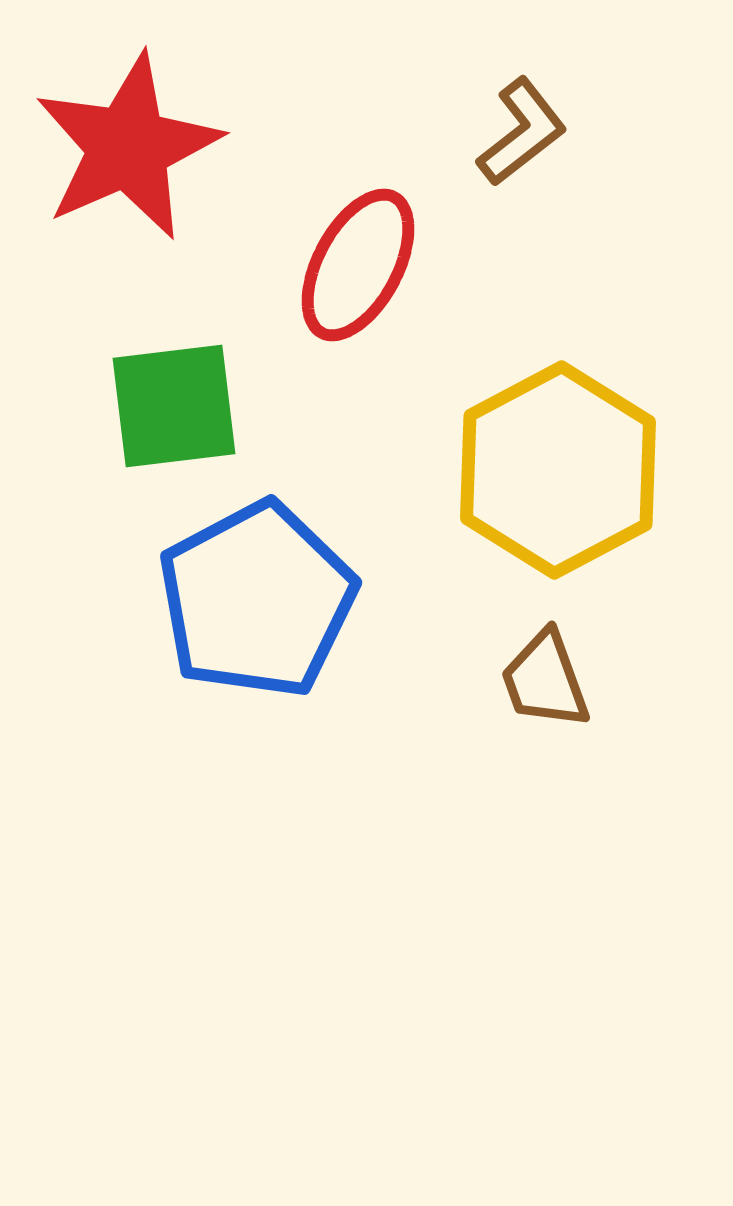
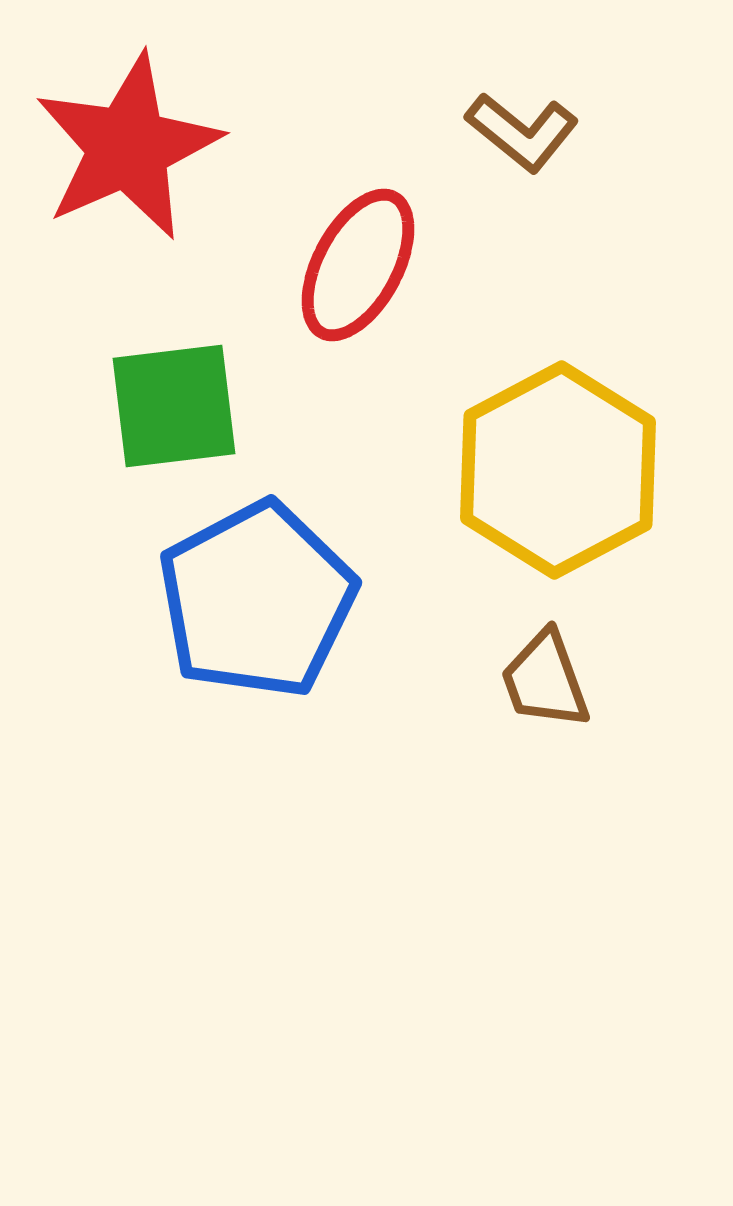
brown L-shape: rotated 77 degrees clockwise
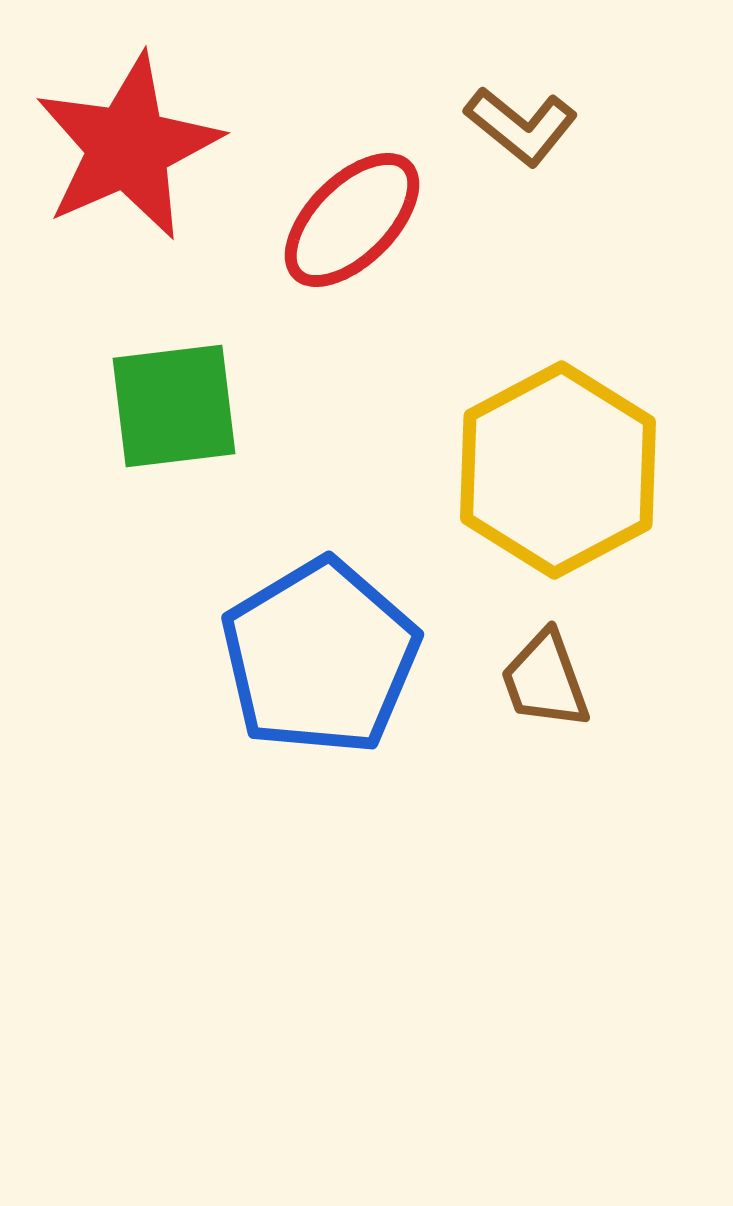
brown L-shape: moved 1 px left, 6 px up
red ellipse: moved 6 px left, 45 px up; rotated 17 degrees clockwise
blue pentagon: moved 63 px right, 57 px down; rotated 3 degrees counterclockwise
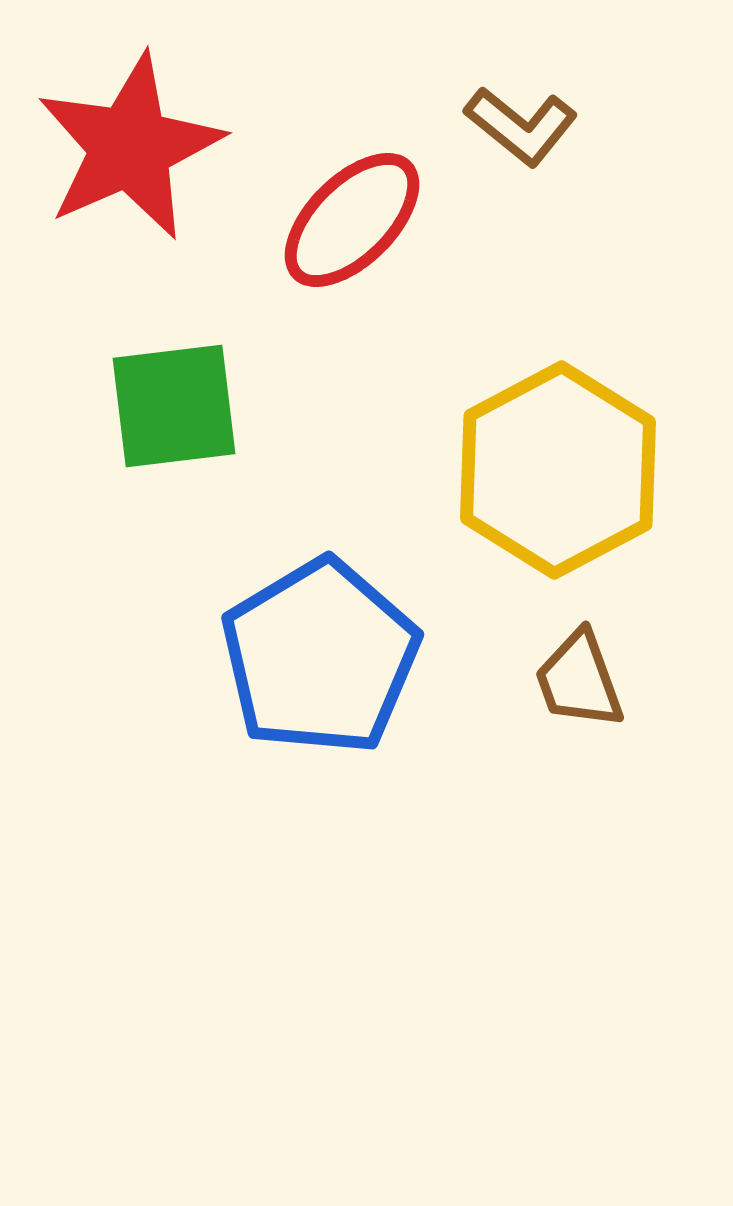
red star: moved 2 px right
brown trapezoid: moved 34 px right
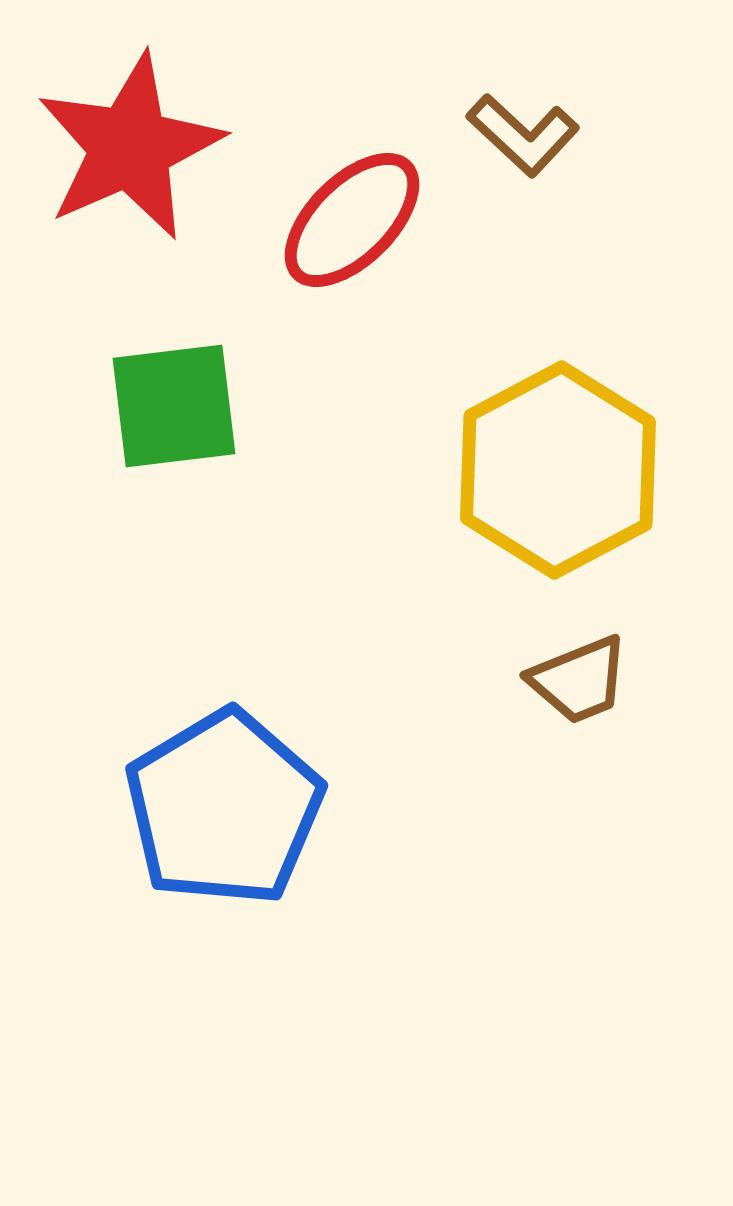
brown L-shape: moved 2 px right, 9 px down; rotated 4 degrees clockwise
blue pentagon: moved 96 px left, 151 px down
brown trapezoid: rotated 92 degrees counterclockwise
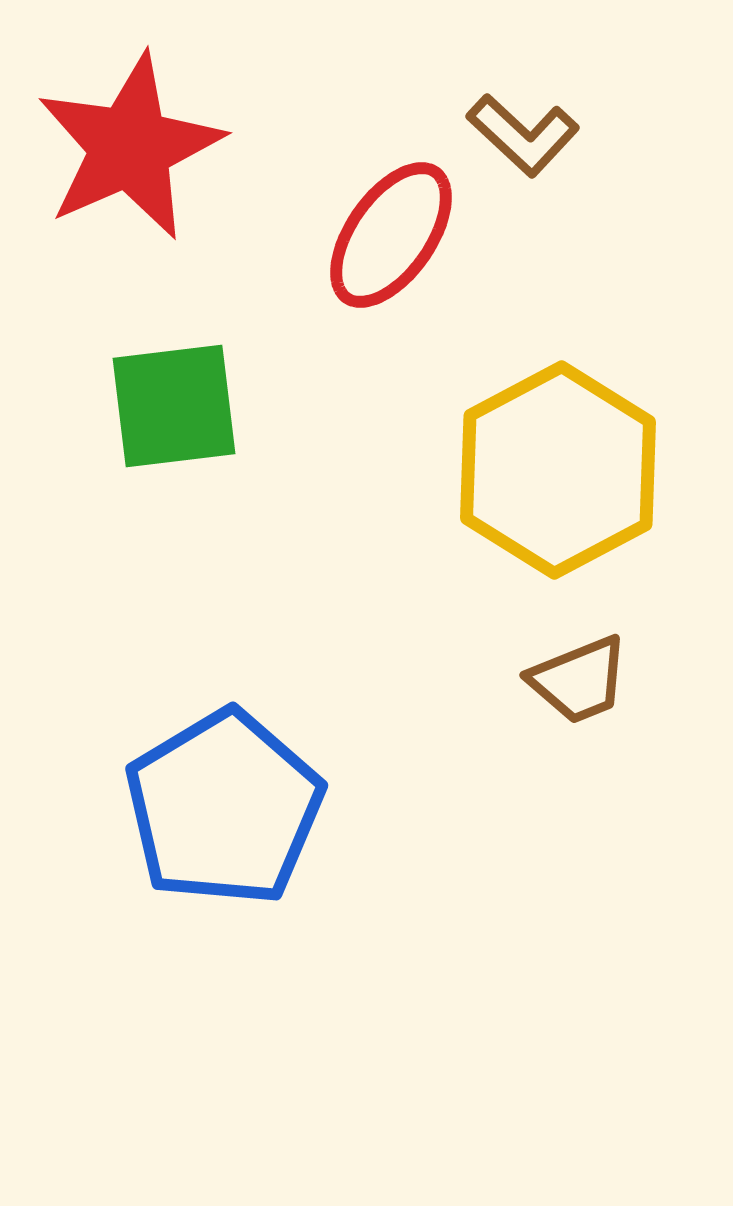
red ellipse: moved 39 px right, 15 px down; rotated 10 degrees counterclockwise
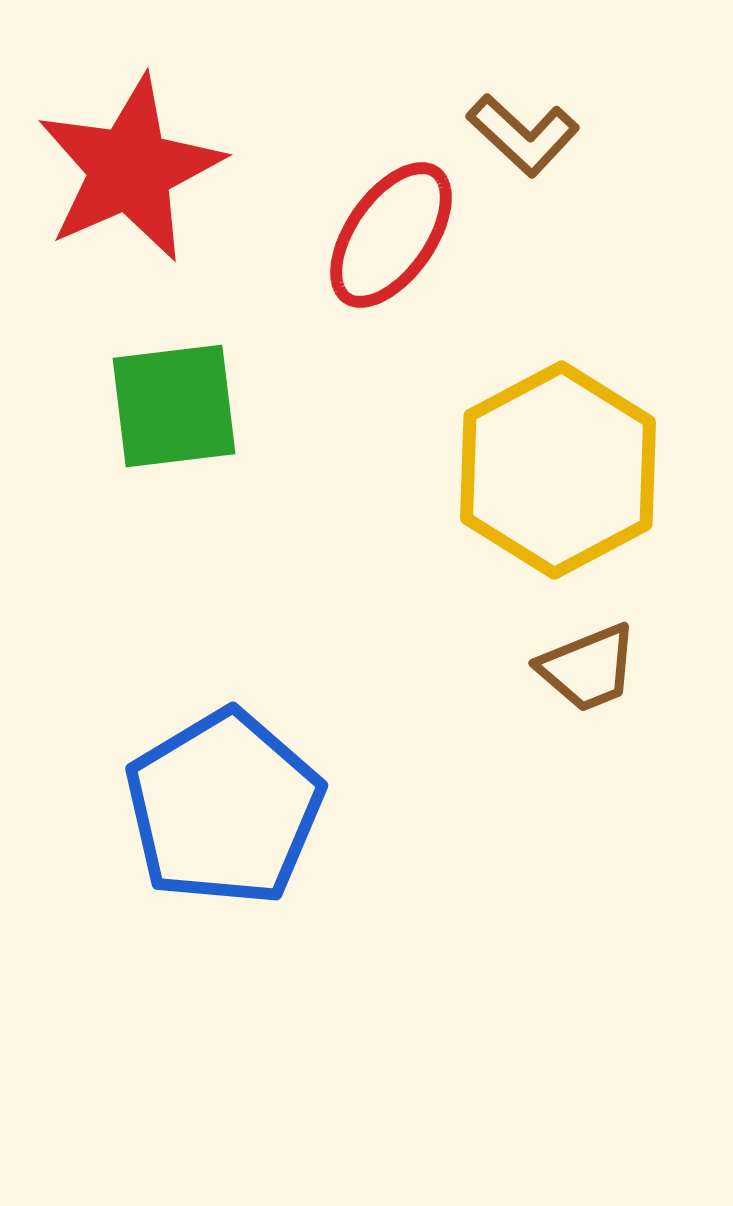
red star: moved 22 px down
brown trapezoid: moved 9 px right, 12 px up
